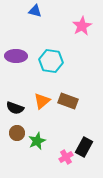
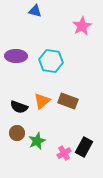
black semicircle: moved 4 px right, 1 px up
pink cross: moved 2 px left, 4 px up
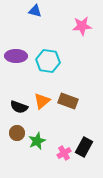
pink star: rotated 24 degrees clockwise
cyan hexagon: moved 3 px left
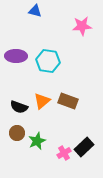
black rectangle: rotated 18 degrees clockwise
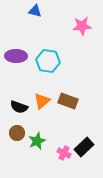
pink cross: rotated 32 degrees counterclockwise
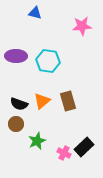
blue triangle: moved 2 px down
brown rectangle: rotated 54 degrees clockwise
black semicircle: moved 3 px up
brown circle: moved 1 px left, 9 px up
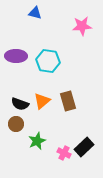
black semicircle: moved 1 px right
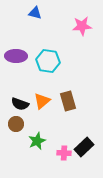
pink cross: rotated 24 degrees counterclockwise
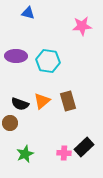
blue triangle: moved 7 px left
brown circle: moved 6 px left, 1 px up
green star: moved 12 px left, 13 px down
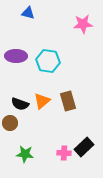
pink star: moved 1 px right, 2 px up
green star: rotated 30 degrees clockwise
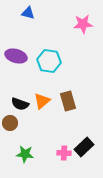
purple ellipse: rotated 15 degrees clockwise
cyan hexagon: moved 1 px right
